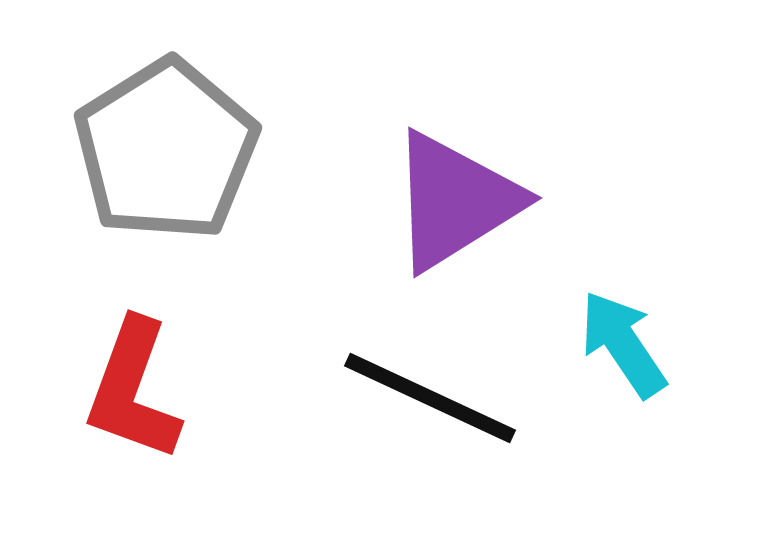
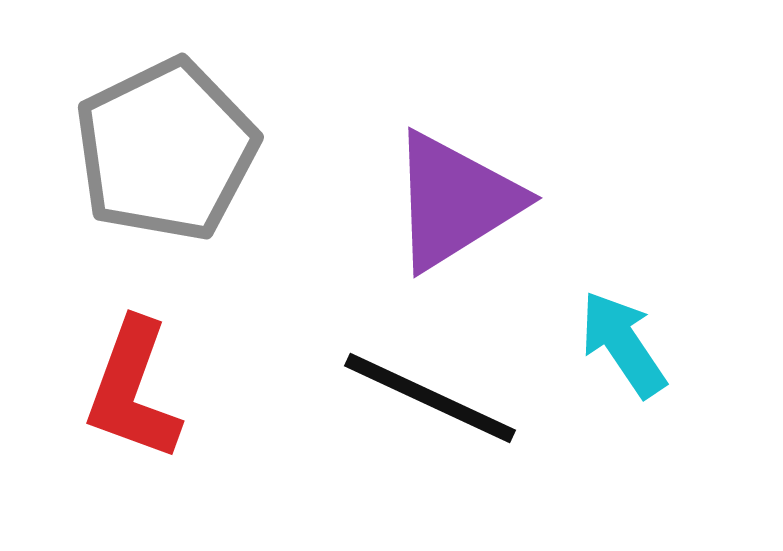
gray pentagon: rotated 6 degrees clockwise
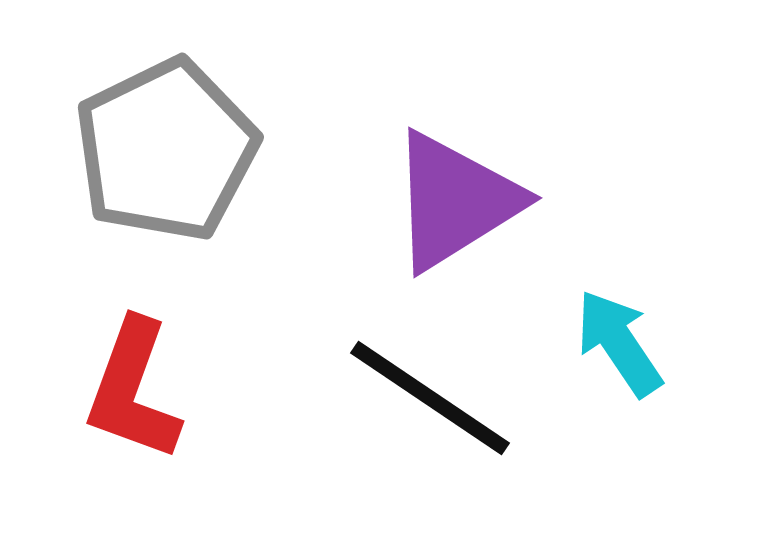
cyan arrow: moved 4 px left, 1 px up
black line: rotated 9 degrees clockwise
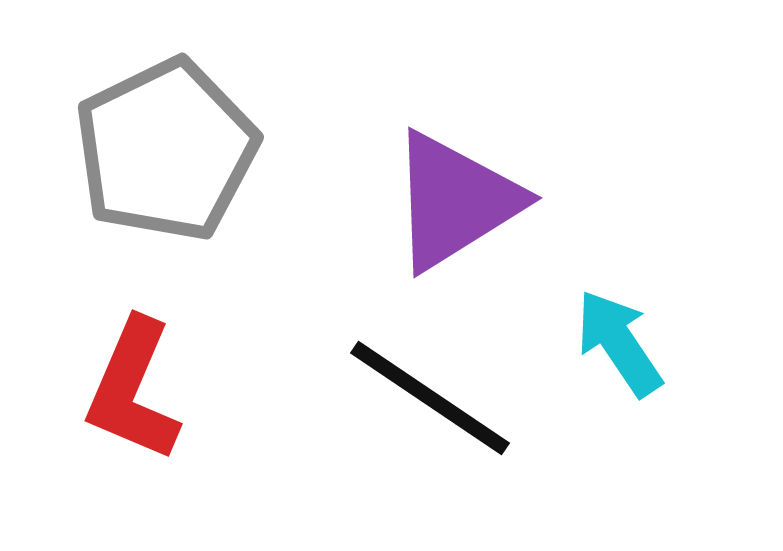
red L-shape: rotated 3 degrees clockwise
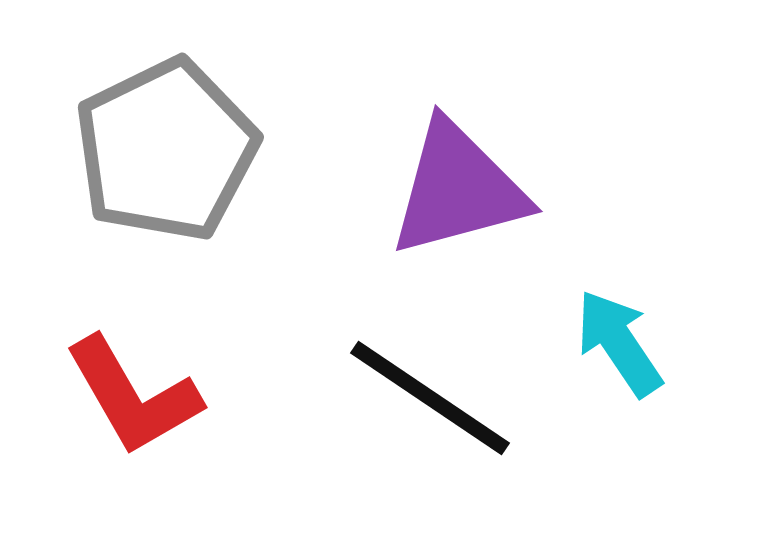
purple triangle: moved 3 px right, 12 px up; rotated 17 degrees clockwise
red L-shape: moved 6 px down; rotated 53 degrees counterclockwise
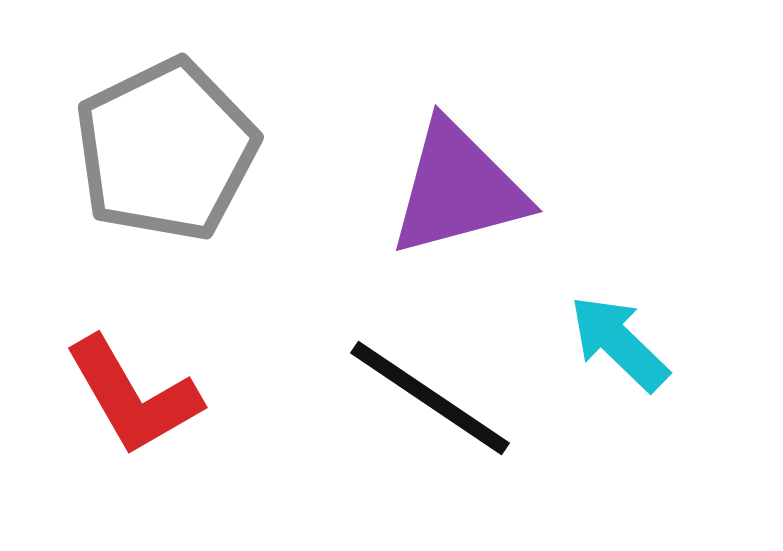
cyan arrow: rotated 12 degrees counterclockwise
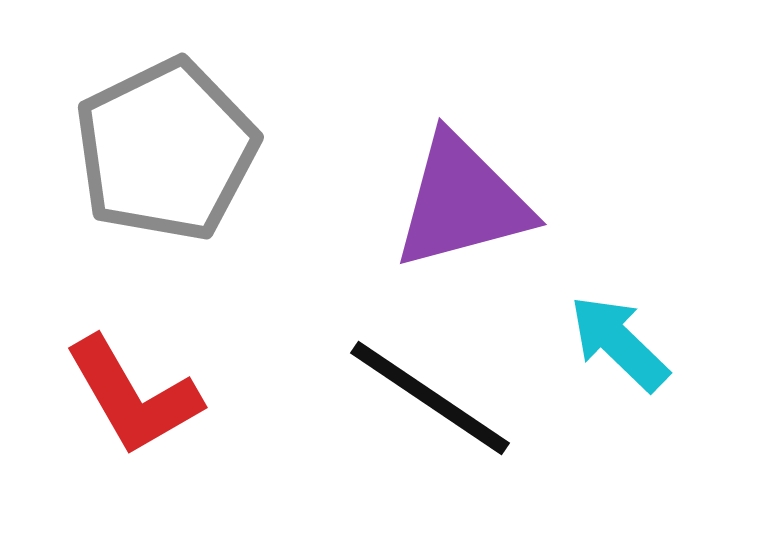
purple triangle: moved 4 px right, 13 px down
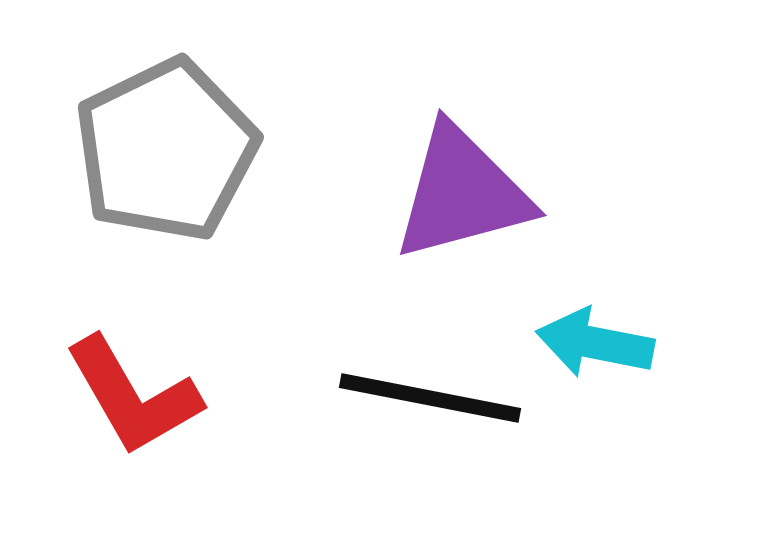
purple triangle: moved 9 px up
cyan arrow: moved 24 px left; rotated 33 degrees counterclockwise
black line: rotated 23 degrees counterclockwise
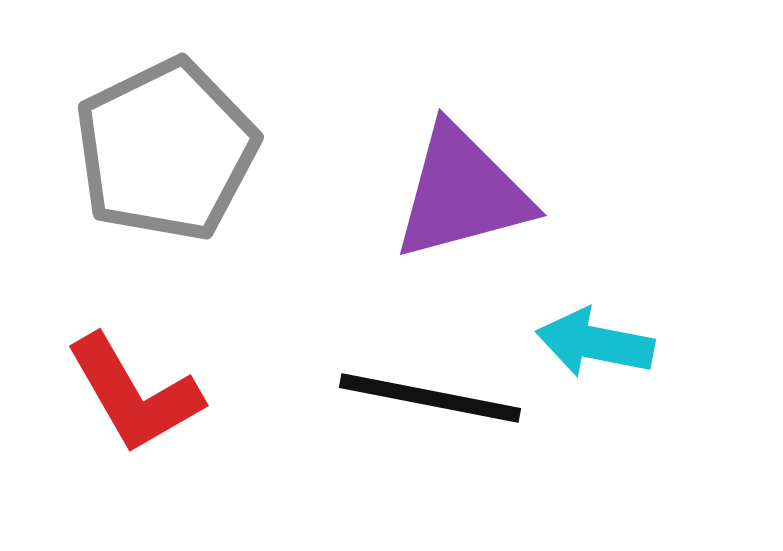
red L-shape: moved 1 px right, 2 px up
